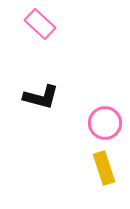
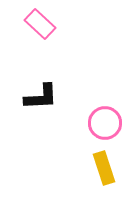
black L-shape: rotated 18 degrees counterclockwise
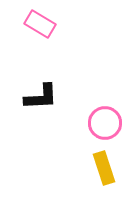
pink rectangle: rotated 12 degrees counterclockwise
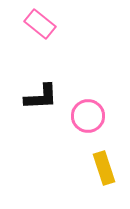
pink rectangle: rotated 8 degrees clockwise
pink circle: moved 17 px left, 7 px up
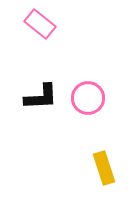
pink circle: moved 18 px up
